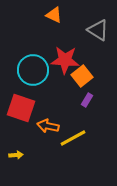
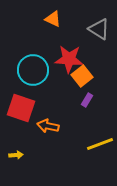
orange triangle: moved 1 px left, 4 px down
gray triangle: moved 1 px right, 1 px up
red star: moved 4 px right, 1 px up
yellow line: moved 27 px right, 6 px down; rotated 8 degrees clockwise
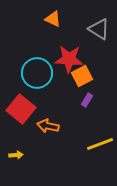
cyan circle: moved 4 px right, 3 px down
orange square: rotated 10 degrees clockwise
red square: moved 1 px down; rotated 20 degrees clockwise
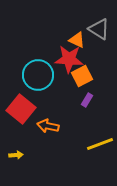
orange triangle: moved 24 px right, 21 px down
cyan circle: moved 1 px right, 2 px down
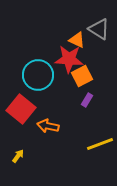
yellow arrow: moved 2 px right, 1 px down; rotated 48 degrees counterclockwise
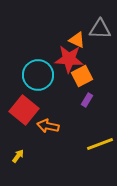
gray triangle: moved 1 px right; rotated 30 degrees counterclockwise
red square: moved 3 px right, 1 px down
